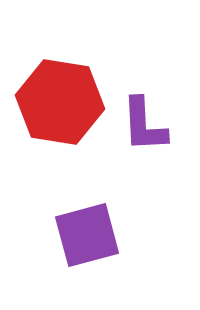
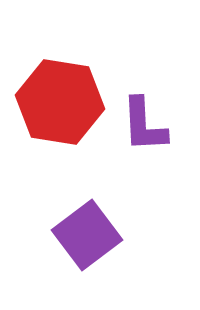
purple square: rotated 22 degrees counterclockwise
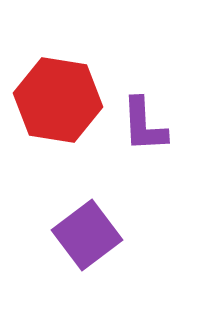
red hexagon: moved 2 px left, 2 px up
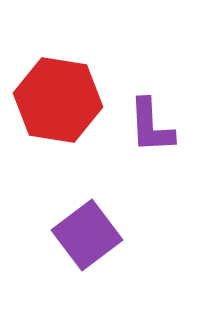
purple L-shape: moved 7 px right, 1 px down
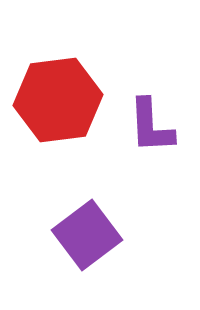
red hexagon: rotated 16 degrees counterclockwise
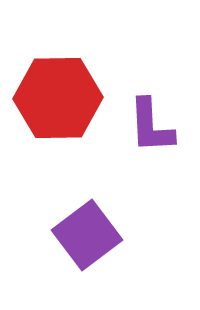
red hexagon: moved 2 px up; rotated 6 degrees clockwise
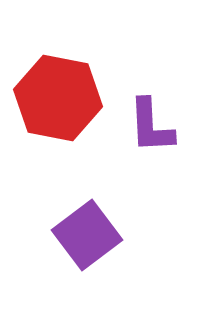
red hexagon: rotated 12 degrees clockwise
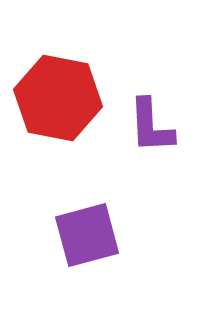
purple square: rotated 22 degrees clockwise
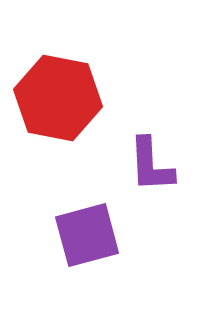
purple L-shape: moved 39 px down
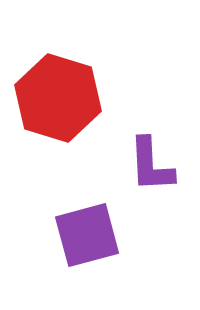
red hexagon: rotated 6 degrees clockwise
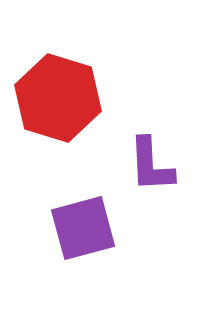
purple square: moved 4 px left, 7 px up
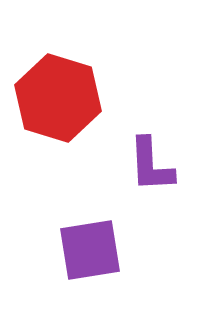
purple square: moved 7 px right, 22 px down; rotated 6 degrees clockwise
